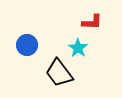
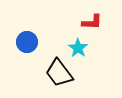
blue circle: moved 3 px up
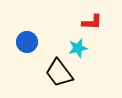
cyan star: rotated 24 degrees clockwise
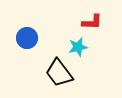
blue circle: moved 4 px up
cyan star: moved 1 px up
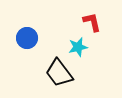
red L-shape: rotated 105 degrees counterclockwise
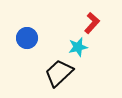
red L-shape: moved 1 px down; rotated 55 degrees clockwise
black trapezoid: rotated 84 degrees clockwise
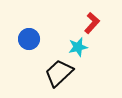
blue circle: moved 2 px right, 1 px down
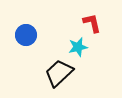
red L-shape: rotated 55 degrees counterclockwise
blue circle: moved 3 px left, 4 px up
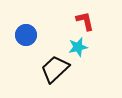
red L-shape: moved 7 px left, 2 px up
black trapezoid: moved 4 px left, 4 px up
